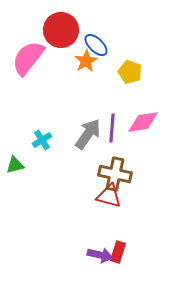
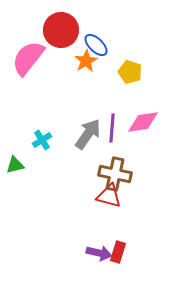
purple arrow: moved 1 px left, 2 px up
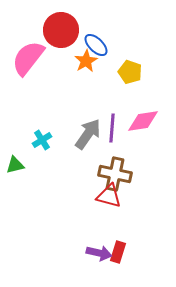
pink diamond: moved 1 px up
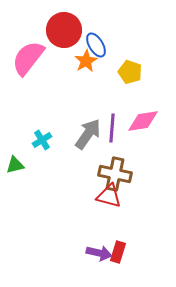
red circle: moved 3 px right
blue ellipse: rotated 15 degrees clockwise
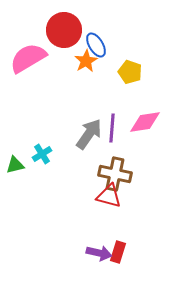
pink semicircle: rotated 21 degrees clockwise
pink diamond: moved 2 px right, 1 px down
gray arrow: moved 1 px right
cyan cross: moved 14 px down
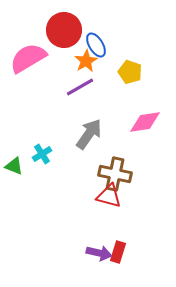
purple line: moved 32 px left, 41 px up; rotated 56 degrees clockwise
green triangle: moved 1 px left, 1 px down; rotated 36 degrees clockwise
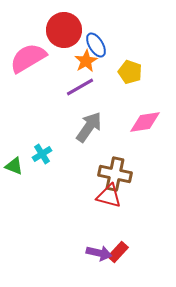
gray arrow: moved 7 px up
red rectangle: rotated 25 degrees clockwise
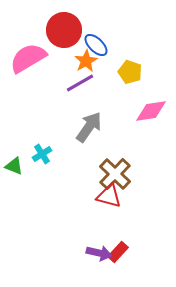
blue ellipse: rotated 15 degrees counterclockwise
purple line: moved 4 px up
pink diamond: moved 6 px right, 11 px up
brown cross: rotated 32 degrees clockwise
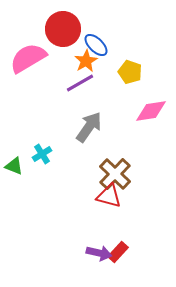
red circle: moved 1 px left, 1 px up
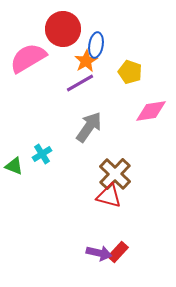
blue ellipse: rotated 55 degrees clockwise
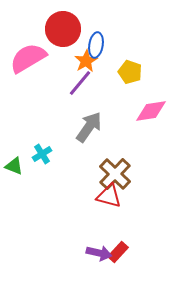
purple line: rotated 20 degrees counterclockwise
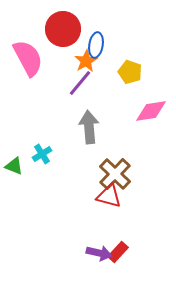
pink semicircle: rotated 93 degrees clockwise
gray arrow: rotated 40 degrees counterclockwise
